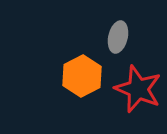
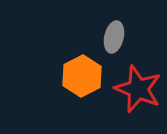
gray ellipse: moved 4 px left
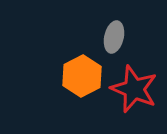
red star: moved 4 px left
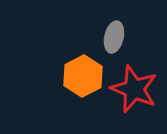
orange hexagon: moved 1 px right
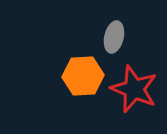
orange hexagon: rotated 24 degrees clockwise
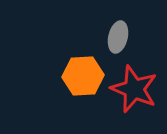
gray ellipse: moved 4 px right
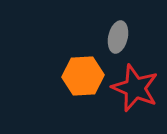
red star: moved 1 px right, 1 px up
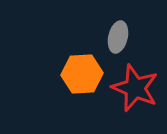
orange hexagon: moved 1 px left, 2 px up
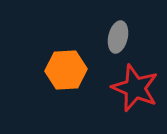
orange hexagon: moved 16 px left, 4 px up
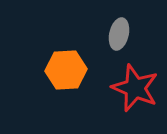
gray ellipse: moved 1 px right, 3 px up
